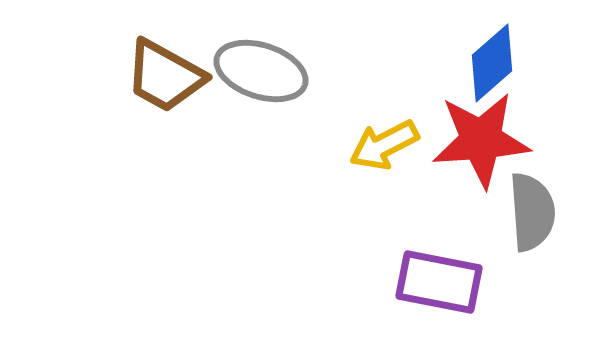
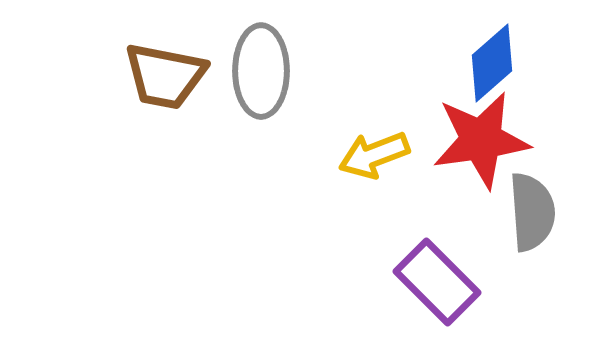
gray ellipse: rotated 72 degrees clockwise
brown trapezoid: rotated 18 degrees counterclockwise
red star: rotated 4 degrees counterclockwise
yellow arrow: moved 10 px left, 10 px down; rotated 6 degrees clockwise
purple rectangle: moved 2 px left; rotated 34 degrees clockwise
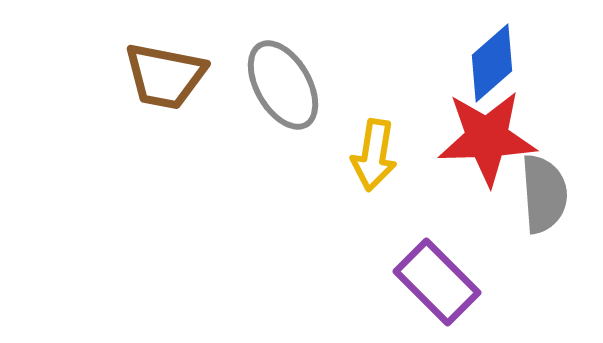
gray ellipse: moved 22 px right, 14 px down; rotated 30 degrees counterclockwise
red star: moved 6 px right, 2 px up; rotated 6 degrees clockwise
yellow arrow: rotated 60 degrees counterclockwise
gray semicircle: moved 12 px right, 18 px up
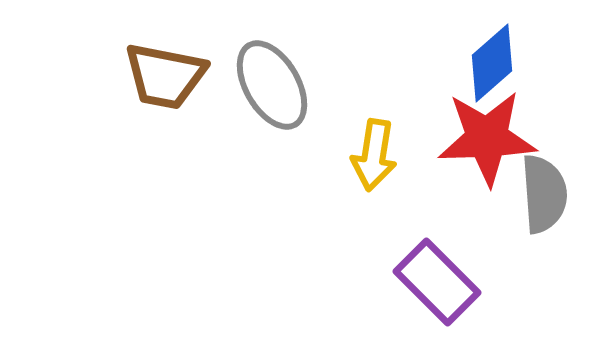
gray ellipse: moved 11 px left
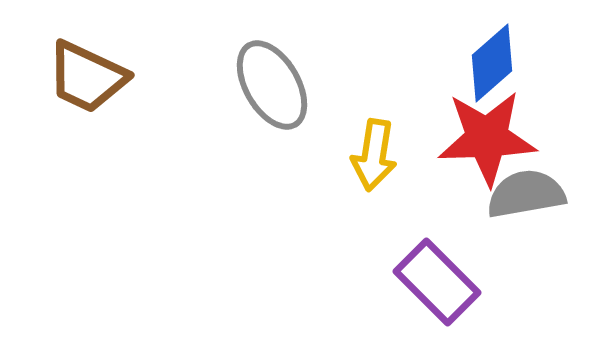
brown trapezoid: moved 78 px left, 1 px down; rotated 14 degrees clockwise
gray semicircle: moved 18 px left; rotated 96 degrees counterclockwise
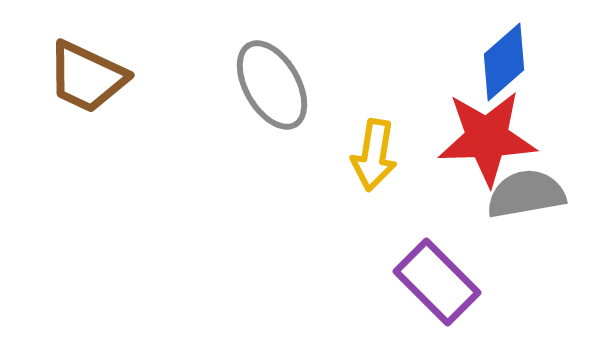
blue diamond: moved 12 px right, 1 px up
